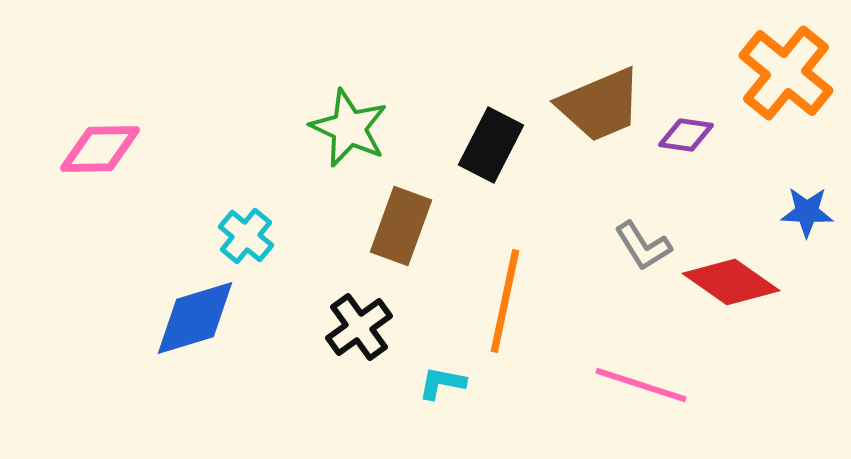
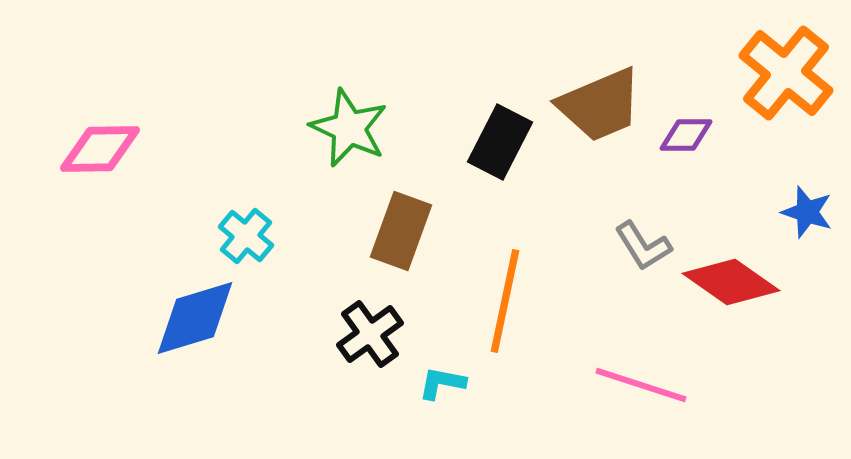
purple diamond: rotated 8 degrees counterclockwise
black rectangle: moved 9 px right, 3 px up
blue star: rotated 16 degrees clockwise
brown rectangle: moved 5 px down
black cross: moved 11 px right, 7 px down
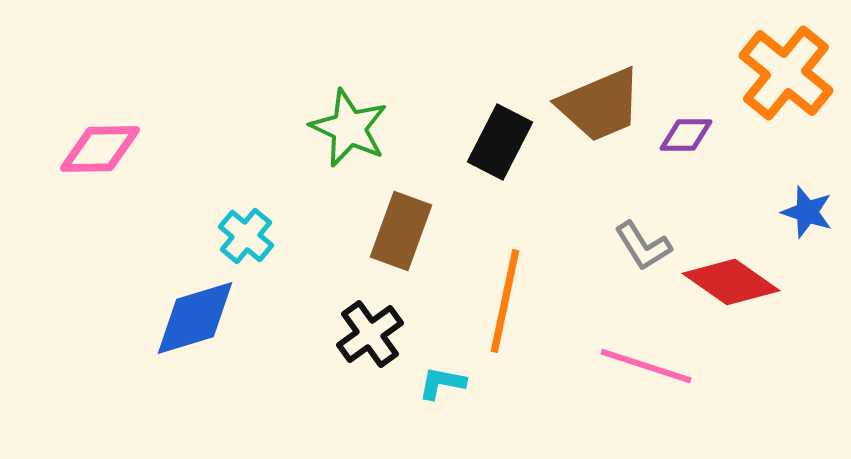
pink line: moved 5 px right, 19 px up
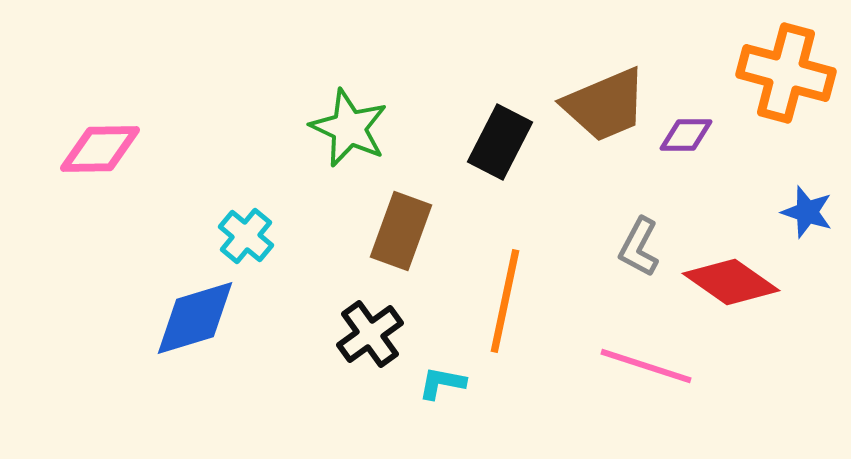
orange cross: rotated 24 degrees counterclockwise
brown trapezoid: moved 5 px right
gray L-shape: moved 4 px left, 1 px down; rotated 60 degrees clockwise
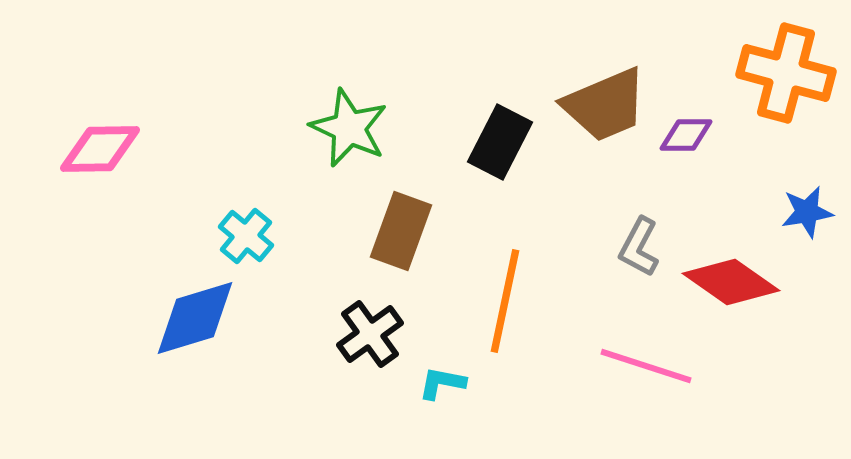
blue star: rotated 28 degrees counterclockwise
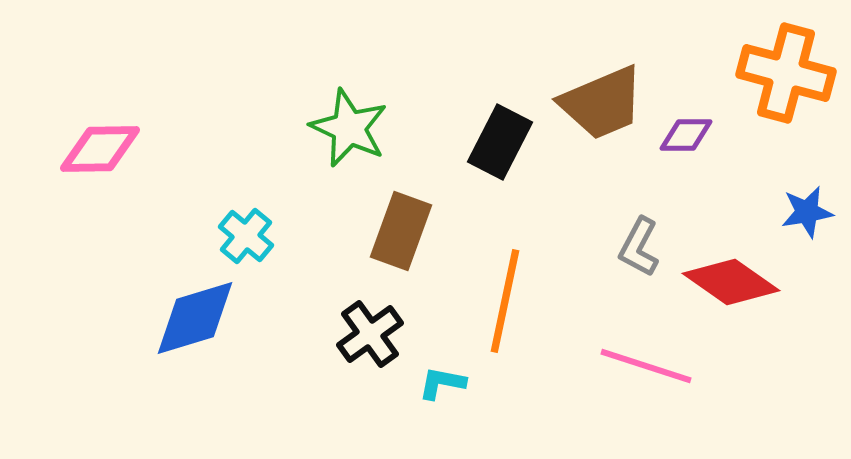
brown trapezoid: moved 3 px left, 2 px up
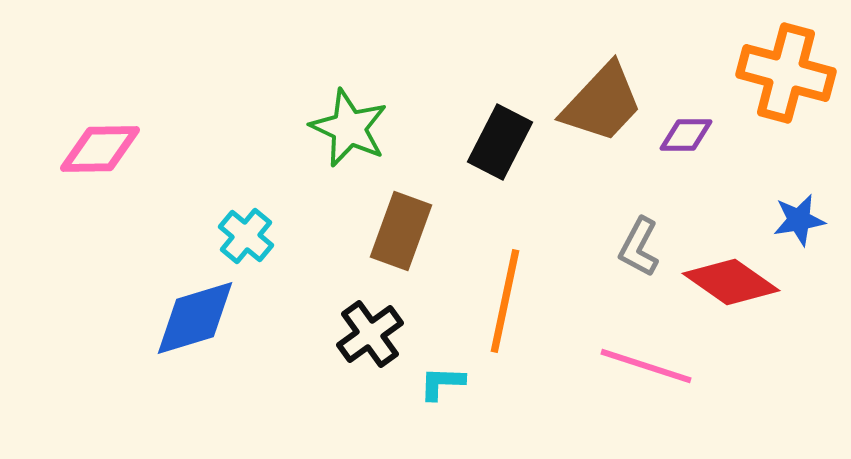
brown trapezoid: rotated 24 degrees counterclockwise
blue star: moved 8 px left, 8 px down
cyan L-shape: rotated 9 degrees counterclockwise
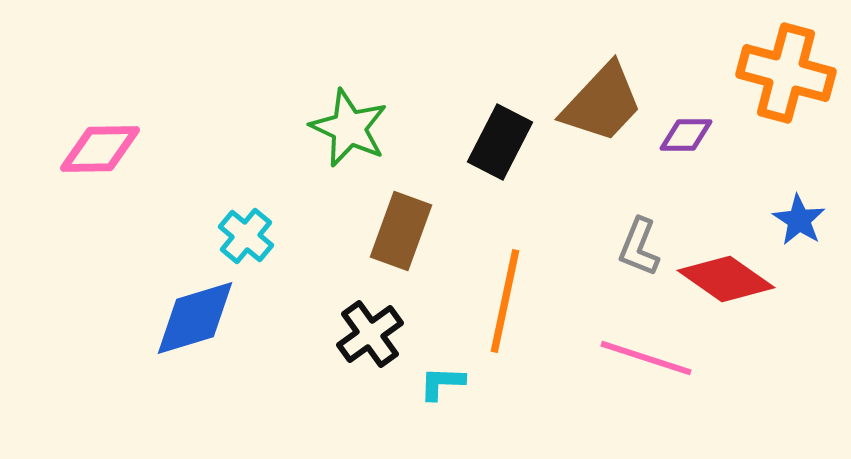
blue star: rotated 30 degrees counterclockwise
gray L-shape: rotated 6 degrees counterclockwise
red diamond: moved 5 px left, 3 px up
pink line: moved 8 px up
